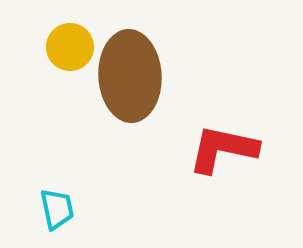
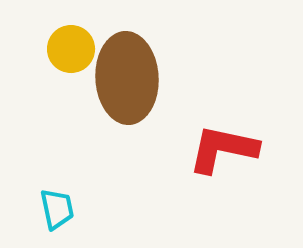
yellow circle: moved 1 px right, 2 px down
brown ellipse: moved 3 px left, 2 px down
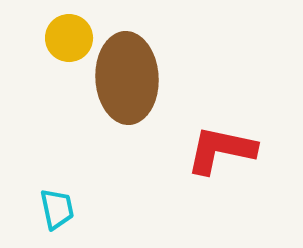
yellow circle: moved 2 px left, 11 px up
red L-shape: moved 2 px left, 1 px down
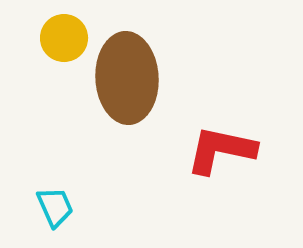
yellow circle: moved 5 px left
cyan trapezoid: moved 2 px left, 2 px up; rotated 12 degrees counterclockwise
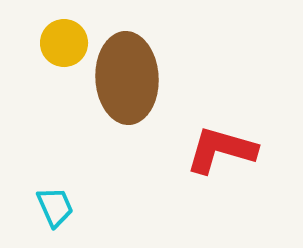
yellow circle: moved 5 px down
red L-shape: rotated 4 degrees clockwise
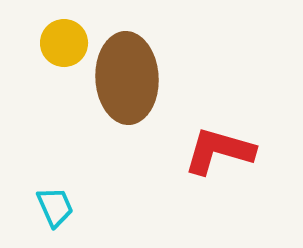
red L-shape: moved 2 px left, 1 px down
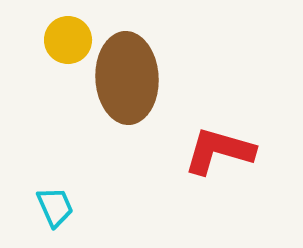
yellow circle: moved 4 px right, 3 px up
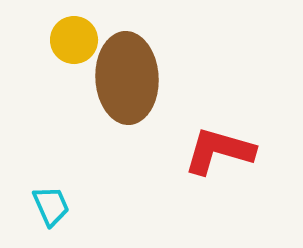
yellow circle: moved 6 px right
cyan trapezoid: moved 4 px left, 1 px up
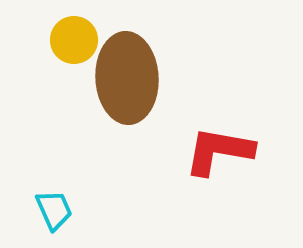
red L-shape: rotated 6 degrees counterclockwise
cyan trapezoid: moved 3 px right, 4 px down
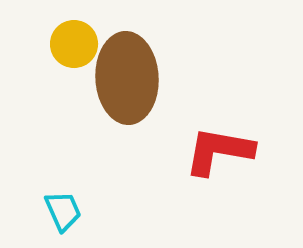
yellow circle: moved 4 px down
cyan trapezoid: moved 9 px right, 1 px down
